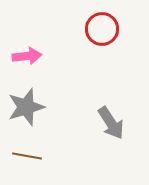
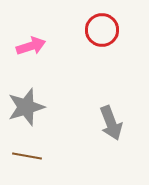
red circle: moved 1 px down
pink arrow: moved 4 px right, 10 px up; rotated 12 degrees counterclockwise
gray arrow: rotated 12 degrees clockwise
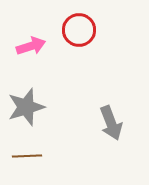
red circle: moved 23 px left
brown line: rotated 12 degrees counterclockwise
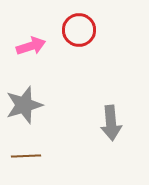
gray star: moved 2 px left, 2 px up
gray arrow: rotated 16 degrees clockwise
brown line: moved 1 px left
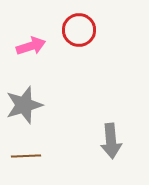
gray arrow: moved 18 px down
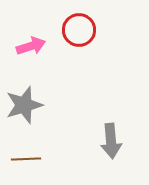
brown line: moved 3 px down
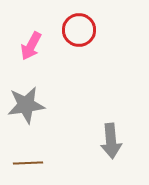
pink arrow: rotated 136 degrees clockwise
gray star: moved 2 px right; rotated 9 degrees clockwise
brown line: moved 2 px right, 4 px down
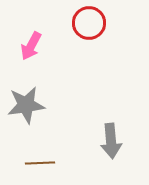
red circle: moved 10 px right, 7 px up
brown line: moved 12 px right
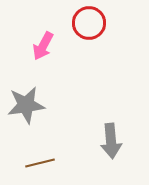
pink arrow: moved 12 px right
brown line: rotated 12 degrees counterclockwise
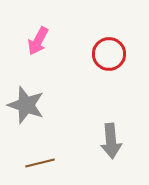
red circle: moved 20 px right, 31 px down
pink arrow: moved 5 px left, 5 px up
gray star: rotated 27 degrees clockwise
